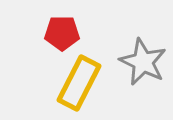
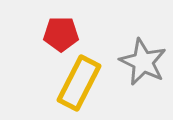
red pentagon: moved 1 px left, 1 px down
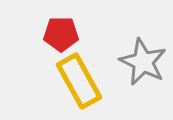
yellow rectangle: moved 2 px up; rotated 56 degrees counterclockwise
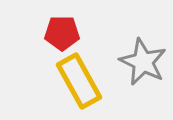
red pentagon: moved 1 px right, 1 px up
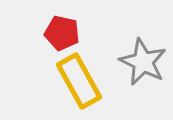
red pentagon: rotated 12 degrees clockwise
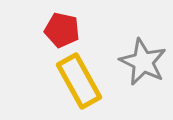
red pentagon: moved 3 px up
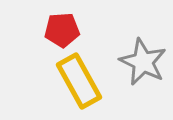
red pentagon: rotated 16 degrees counterclockwise
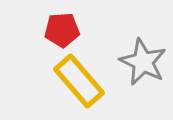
yellow rectangle: rotated 12 degrees counterclockwise
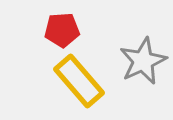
gray star: moved 1 px up; rotated 21 degrees clockwise
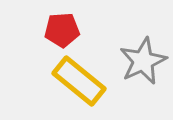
yellow rectangle: rotated 10 degrees counterclockwise
